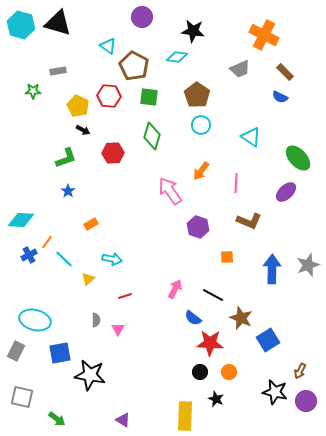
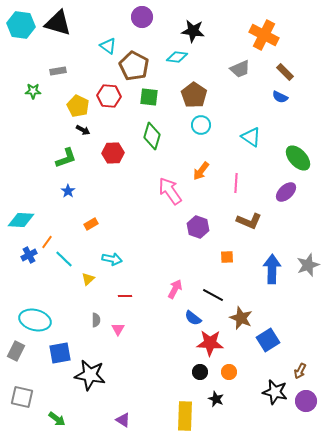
cyan hexagon at (21, 25): rotated 8 degrees counterclockwise
brown pentagon at (197, 95): moved 3 px left
red line at (125, 296): rotated 16 degrees clockwise
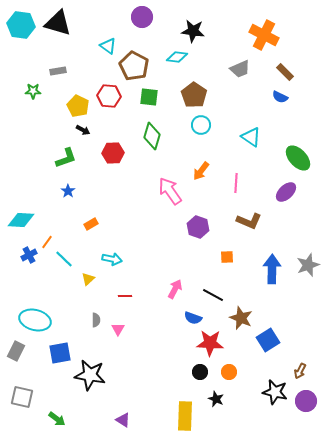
blue semicircle at (193, 318): rotated 18 degrees counterclockwise
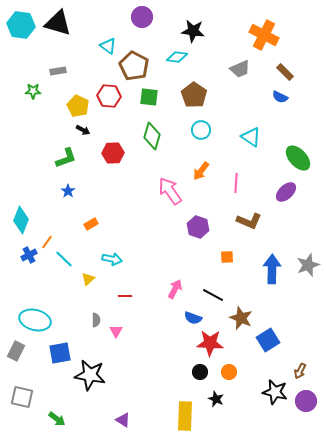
cyan circle at (201, 125): moved 5 px down
cyan diamond at (21, 220): rotated 72 degrees counterclockwise
pink triangle at (118, 329): moved 2 px left, 2 px down
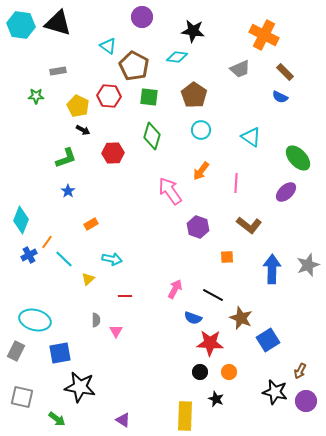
green star at (33, 91): moved 3 px right, 5 px down
brown L-shape at (249, 221): moved 4 px down; rotated 15 degrees clockwise
black star at (90, 375): moved 10 px left, 12 px down
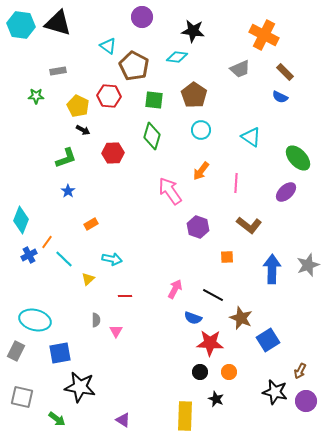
green square at (149, 97): moved 5 px right, 3 px down
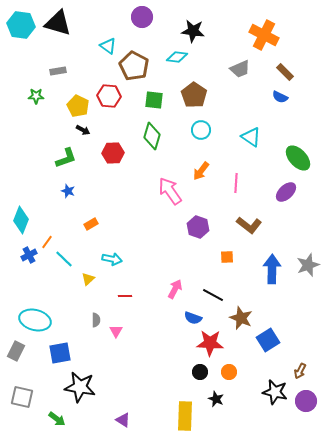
blue star at (68, 191): rotated 16 degrees counterclockwise
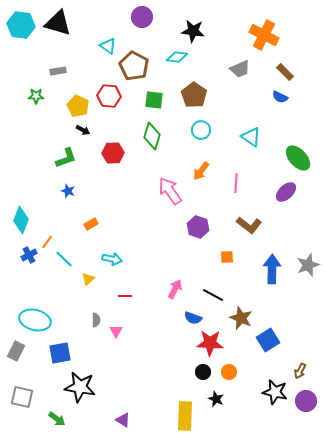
black circle at (200, 372): moved 3 px right
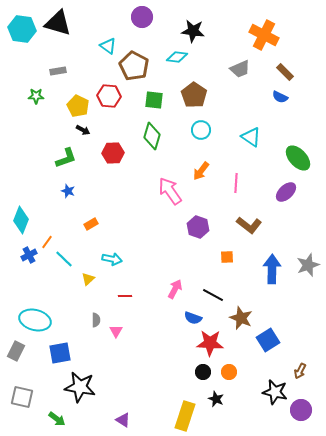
cyan hexagon at (21, 25): moved 1 px right, 4 px down
purple circle at (306, 401): moved 5 px left, 9 px down
yellow rectangle at (185, 416): rotated 16 degrees clockwise
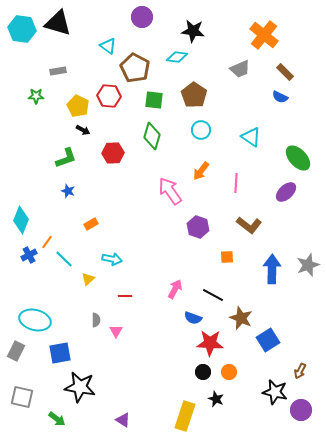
orange cross at (264, 35): rotated 12 degrees clockwise
brown pentagon at (134, 66): moved 1 px right, 2 px down
